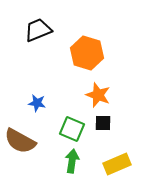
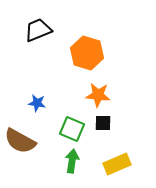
orange star: rotated 15 degrees counterclockwise
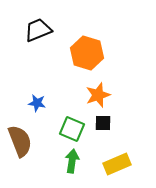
orange star: rotated 25 degrees counterclockwise
brown semicircle: rotated 140 degrees counterclockwise
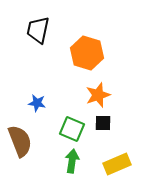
black trapezoid: rotated 56 degrees counterclockwise
